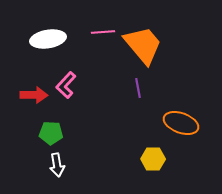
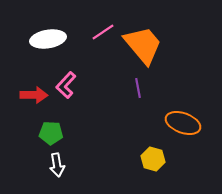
pink line: rotated 30 degrees counterclockwise
orange ellipse: moved 2 px right
yellow hexagon: rotated 15 degrees clockwise
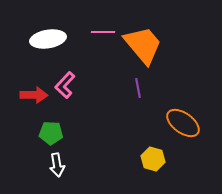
pink line: rotated 35 degrees clockwise
pink L-shape: moved 1 px left
orange ellipse: rotated 16 degrees clockwise
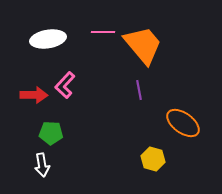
purple line: moved 1 px right, 2 px down
white arrow: moved 15 px left
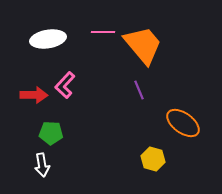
purple line: rotated 12 degrees counterclockwise
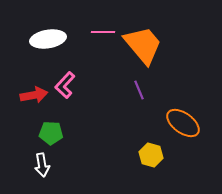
red arrow: rotated 12 degrees counterclockwise
yellow hexagon: moved 2 px left, 4 px up
